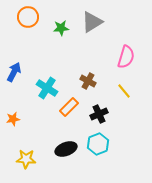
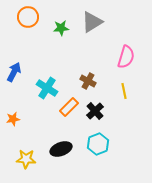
yellow line: rotated 28 degrees clockwise
black cross: moved 4 px left, 3 px up; rotated 18 degrees counterclockwise
black ellipse: moved 5 px left
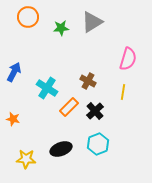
pink semicircle: moved 2 px right, 2 px down
yellow line: moved 1 px left, 1 px down; rotated 21 degrees clockwise
orange star: rotated 24 degrees clockwise
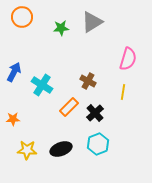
orange circle: moved 6 px left
cyan cross: moved 5 px left, 3 px up
black cross: moved 2 px down
orange star: rotated 16 degrees counterclockwise
yellow star: moved 1 px right, 9 px up
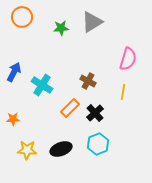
orange rectangle: moved 1 px right, 1 px down
